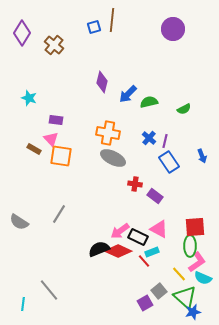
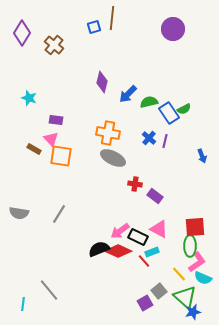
brown line at (112, 20): moved 2 px up
blue rectangle at (169, 162): moved 49 px up
gray semicircle at (19, 222): moved 9 px up; rotated 24 degrees counterclockwise
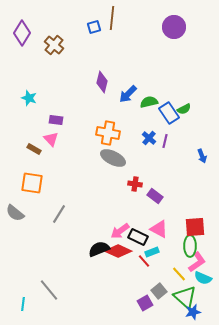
purple circle at (173, 29): moved 1 px right, 2 px up
orange square at (61, 156): moved 29 px left, 27 px down
gray semicircle at (19, 213): moved 4 px left; rotated 30 degrees clockwise
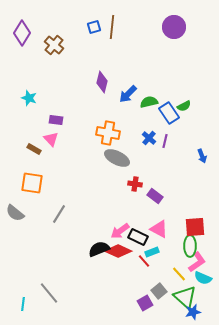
brown line at (112, 18): moved 9 px down
green semicircle at (184, 109): moved 3 px up
gray ellipse at (113, 158): moved 4 px right
gray line at (49, 290): moved 3 px down
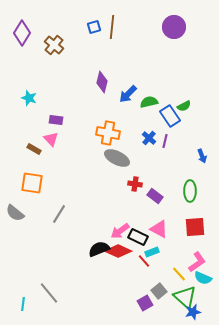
blue rectangle at (169, 113): moved 1 px right, 3 px down
green ellipse at (190, 246): moved 55 px up
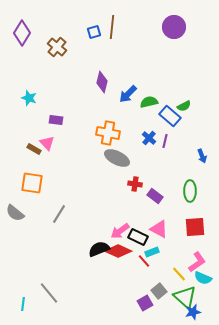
blue square at (94, 27): moved 5 px down
brown cross at (54, 45): moved 3 px right, 2 px down
blue rectangle at (170, 116): rotated 15 degrees counterclockwise
pink triangle at (51, 139): moved 4 px left, 4 px down
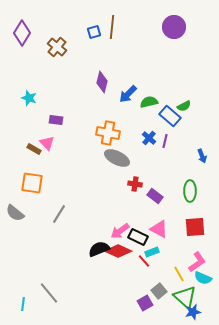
yellow line at (179, 274): rotated 14 degrees clockwise
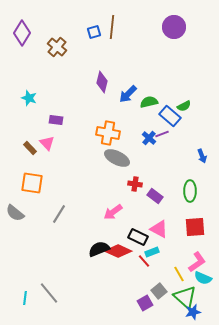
purple line at (165, 141): moved 3 px left, 7 px up; rotated 56 degrees clockwise
brown rectangle at (34, 149): moved 4 px left, 1 px up; rotated 16 degrees clockwise
pink arrow at (120, 231): moved 7 px left, 19 px up
cyan line at (23, 304): moved 2 px right, 6 px up
